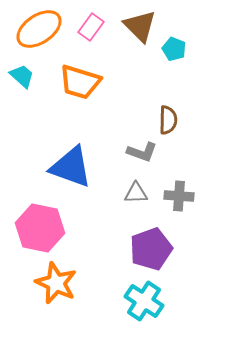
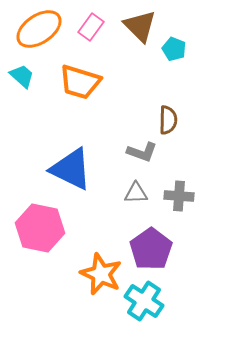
blue triangle: moved 2 px down; rotated 6 degrees clockwise
purple pentagon: rotated 15 degrees counterclockwise
orange star: moved 45 px right, 9 px up
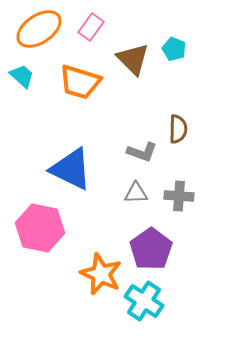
brown triangle: moved 7 px left, 33 px down
brown semicircle: moved 10 px right, 9 px down
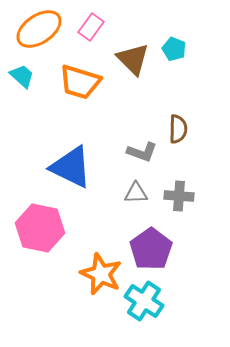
blue triangle: moved 2 px up
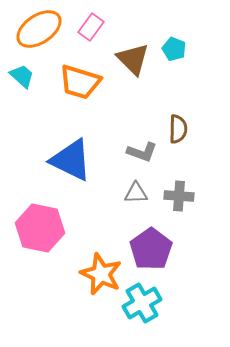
blue triangle: moved 7 px up
cyan cross: moved 2 px left, 2 px down; rotated 27 degrees clockwise
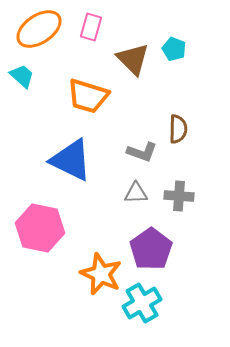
pink rectangle: rotated 20 degrees counterclockwise
orange trapezoid: moved 8 px right, 14 px down
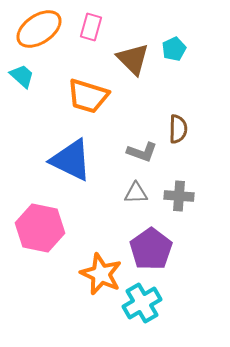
cyan pentagon: rotated 25 degrees clockwise
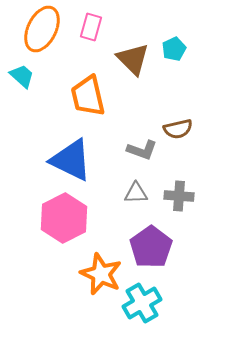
orange ellipse: moved 3 px right; rotated 30 degrees counterclockwise
orange trapezoid: rotated 60 degrees clockwise
brown semicircle: rotated 76 degrees clockwise
gray L-shape: moved 2 px up
pink hexagon: moved 24 px right, 10 px up; rotated 21 degrees clockwise
purple pentagon: moved 2 px up
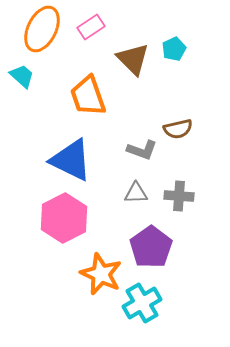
pink rectangle: rotated 40 degrees clockwise
orange trapezoid: rotated 6 degrees counterclockwise
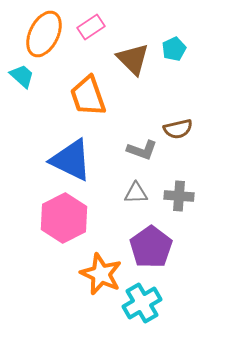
orange ellipse: moved 2 px right, 5 px down
